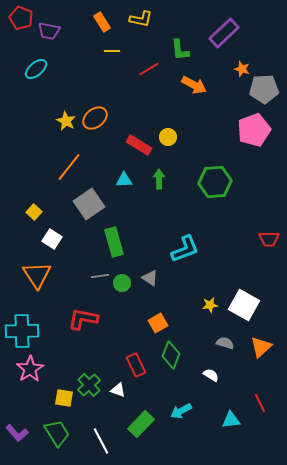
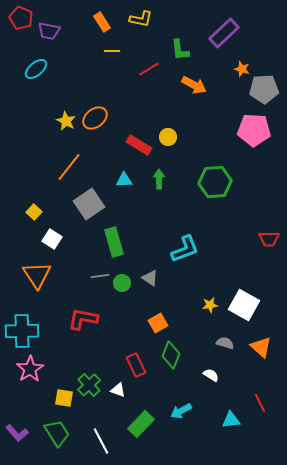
pink pentagon at (254, 130): rotated 24 degrees clockwise
orange triangle at (261, 347): rotated 35 degrees counterclockwise
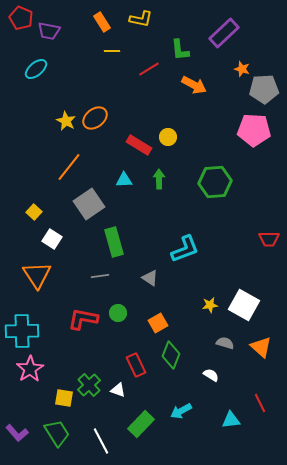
green circle at (122, 283): moved 4 px left, 30 px down
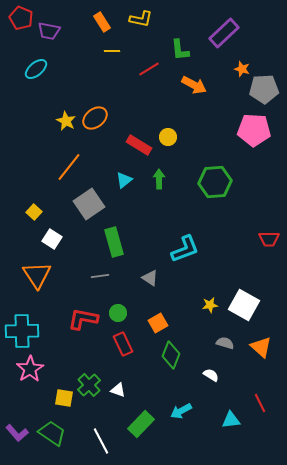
cyan triangle at (124, 180): rotated 36 degrees counterclockwise
red rectangle at (136, 365): moved 13 px left, 21 px up
green trapezoid at (57, 433): moved 5 px left; rotated 24 degrees counterclockwise
